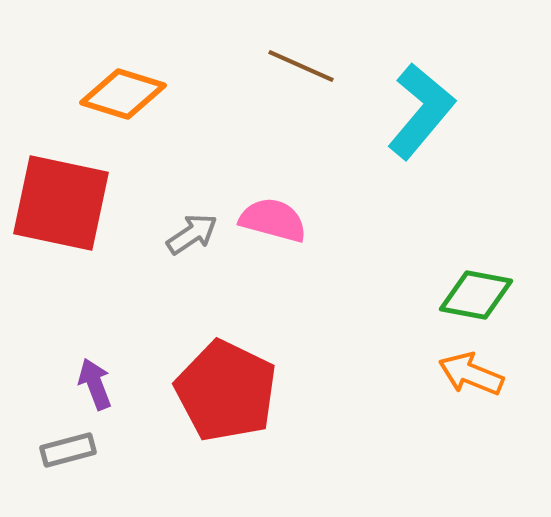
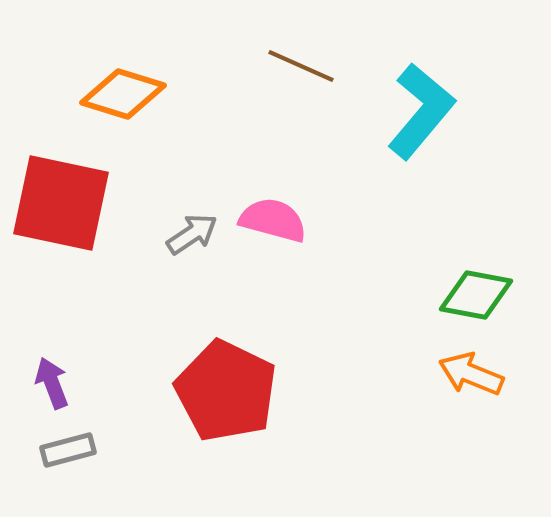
purple arrow: moved 43 px left, 1 px up
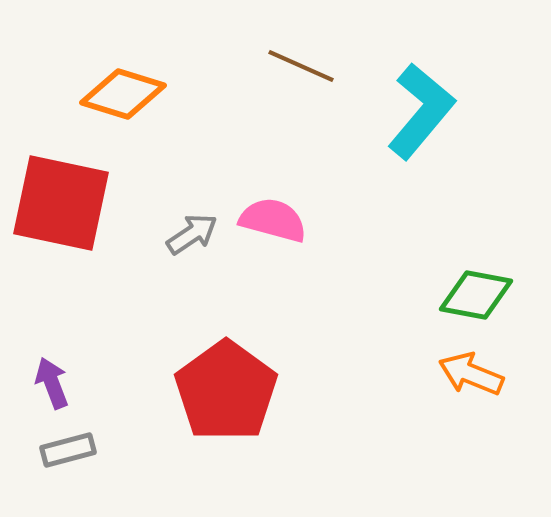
red pentagon: rotated 10 degrees clockwise
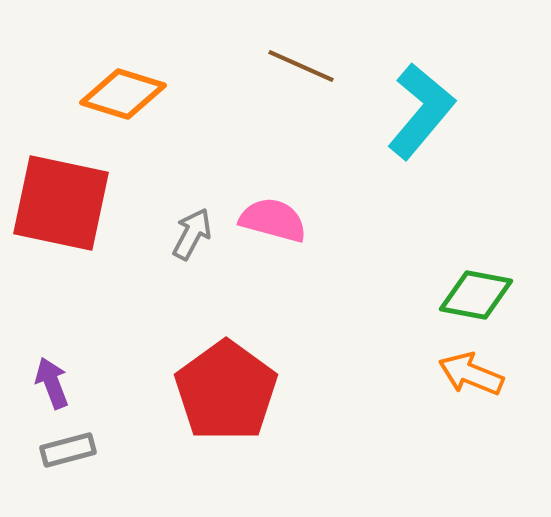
gray arrow: rotated 28 degrees counterclockwise
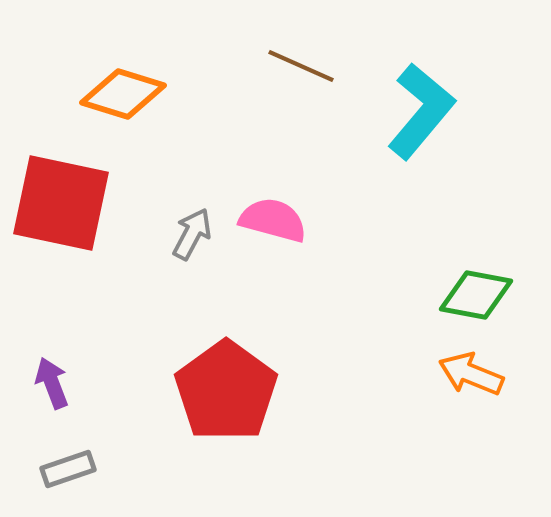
gray rectangle: moved 19 px down; rotated 4 degrees counterclockwise
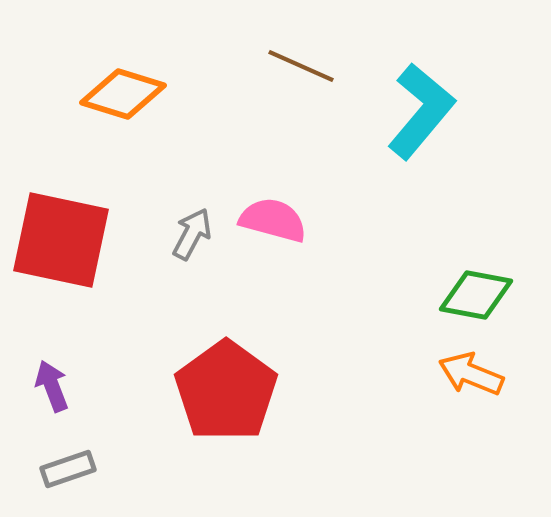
red square: moved 37 px down
purple arrow: moved 3 px down
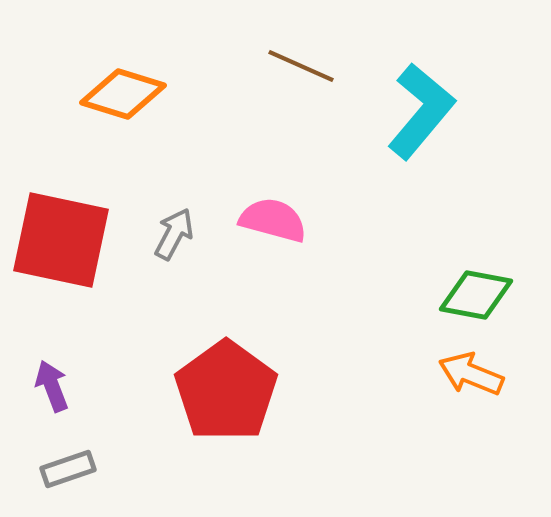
gray arrow: moved 18 px left
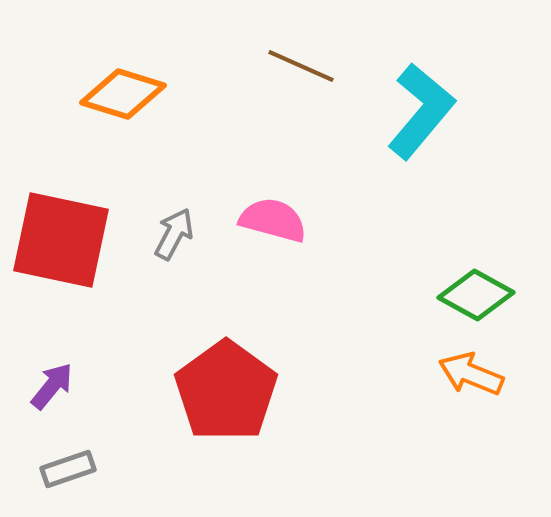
green diamond: rotated 18 degrees clockwise
purple arrow: rotated 60 degrees clockwise
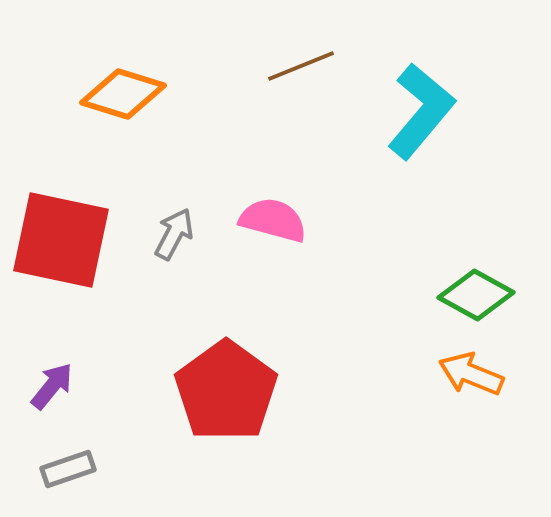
brown line: rotated 46 degrees counterclockwise
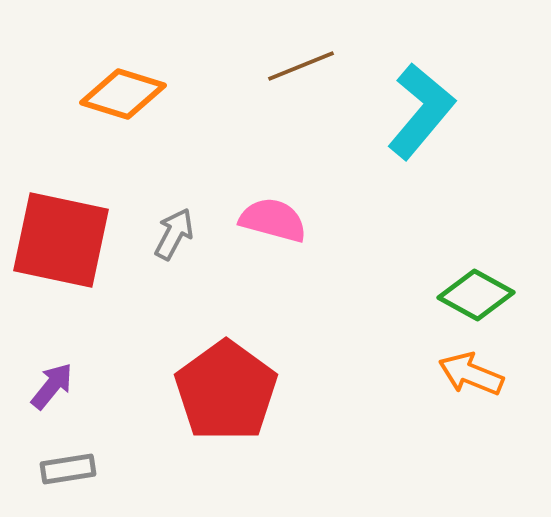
gray rectangle: rotated 10 degrees clockwise
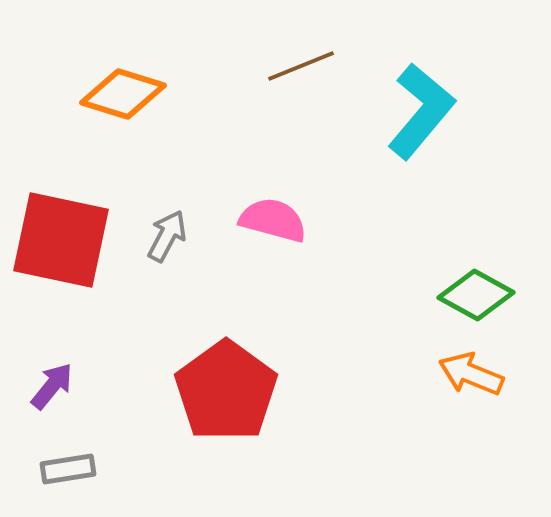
gray arrow: moved 7 px left, 2 px down
